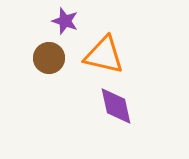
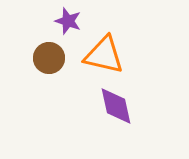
purple star: moved 3 px right
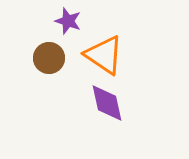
orange triangle: rotated 21 degrees clockwise
purple diamond: moved 9 px left, 3 px up
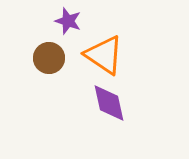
purple diamond: moved 2 px right
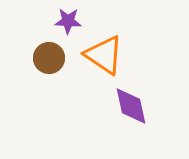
purple star: rotated 16 degrees counterclockwise
purple diamond: moved 22 px right, 3 px down
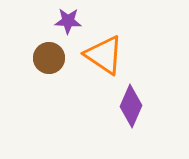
purple diamond: rotated 36 degrees clockwise
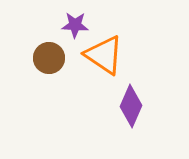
purple star: moved 7 px right, 4 px down
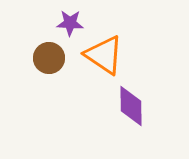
purple star: moved 5 px left, 2 px up
purple diamond: rotated 24 degrees counterclockwise
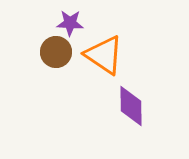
brown circle: moved 7 px right, 6 px up
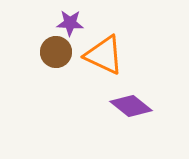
orange triangle: rotated 9 degrees counterclockwise
purple diamond: rotated 51 degrees counterclockwise
